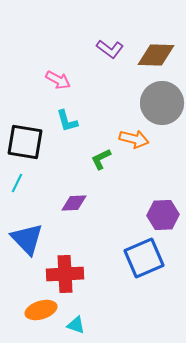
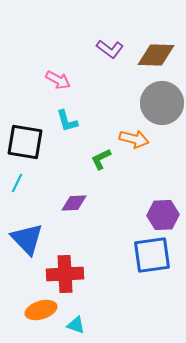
blue square: moved 8 px right, 3 px up; rotated 15 degrees clockwise
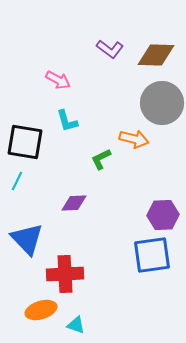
cyan line: moved 2 px up
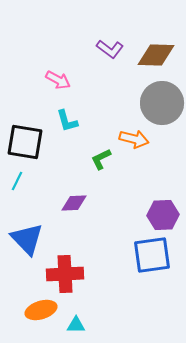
cyan triangle: rotated 18 degrees counterclockwise
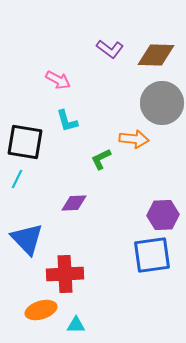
orange arrow: rotated 8 degrees counterclockwise
cyan line: moved 2 px up
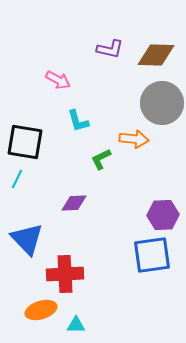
purple L-shape: rotated 24 degrees counterclockwise
cyan L-shape: moved 11 px right
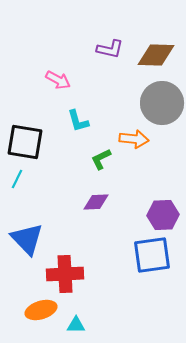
purple diamond: moved 22 px right, 1 px up
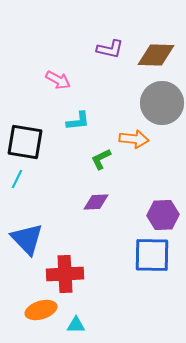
cyan L-shape: rotated 80 degrees counterclockwise
blue square: rotated 9 degrees clockwise
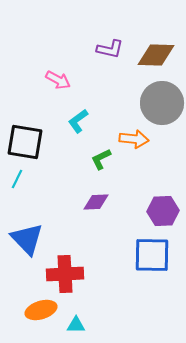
cyan L-shape: rotated 150 degrees clockwise
purple hexagon: moved 4 px up
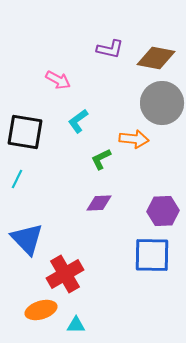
brown diamond: moved 3 px down; rotated 9 degrees clockwise
black square: moved 10 px up
purple diamond: moved 3 px right, 1 px down
red cross: rotated 27 degrees counterclockwise
